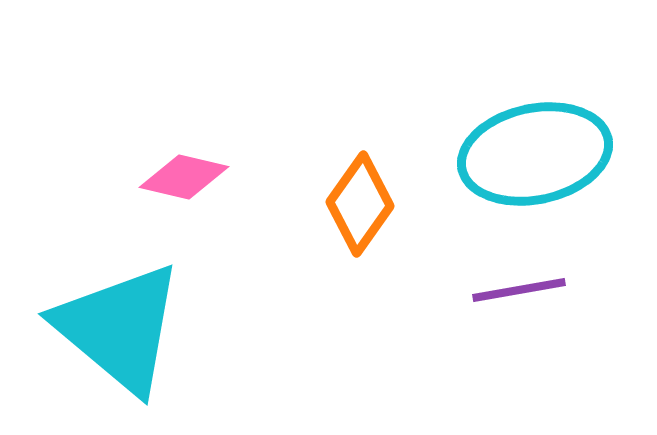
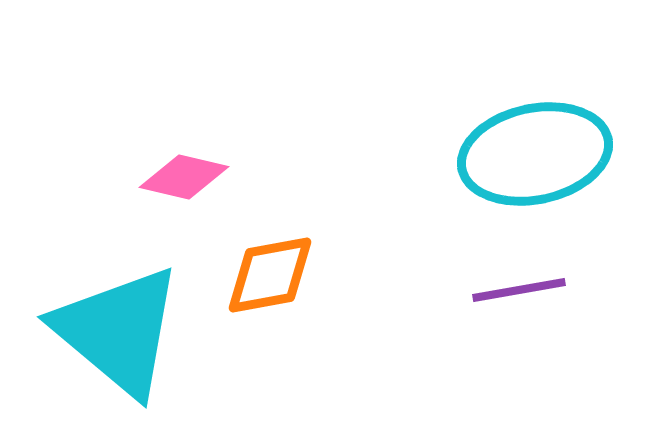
orange diamond: moved 90 px left, 71 px down; rotated 44 degrees clockwise
cyan triangle: moved 1 px left, 3 px down
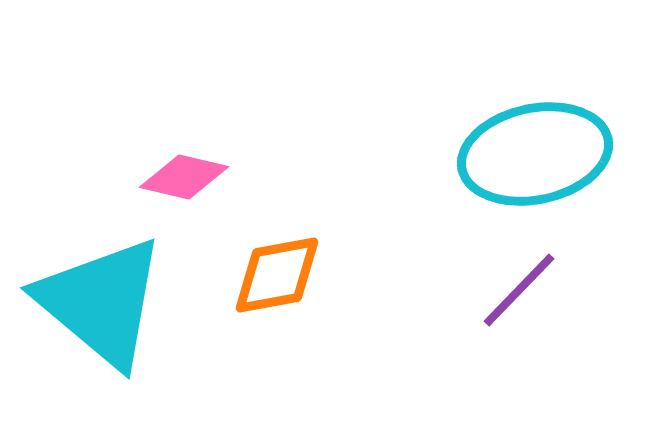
orange diamond: moved 7 px right
purple line: rotated 36 degrees counterclockwise
cyan triangle: moved 17 px left, 29 px up
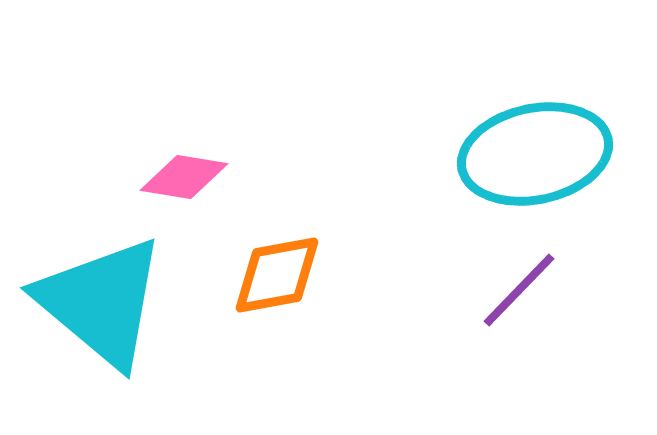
pink diamond: rotated 4 degrees counterclockwise
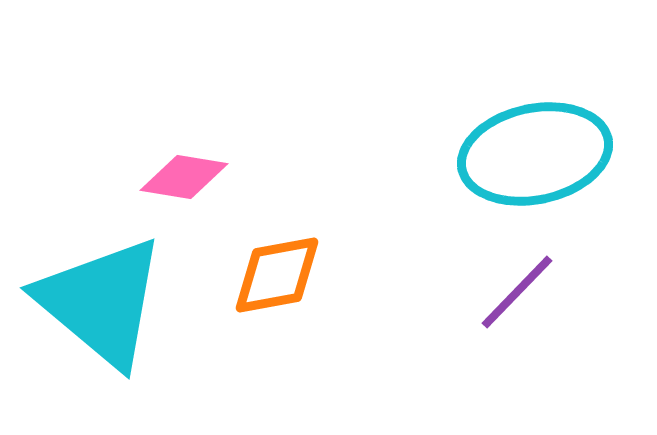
purple line: moved 2 px left, 2 px down
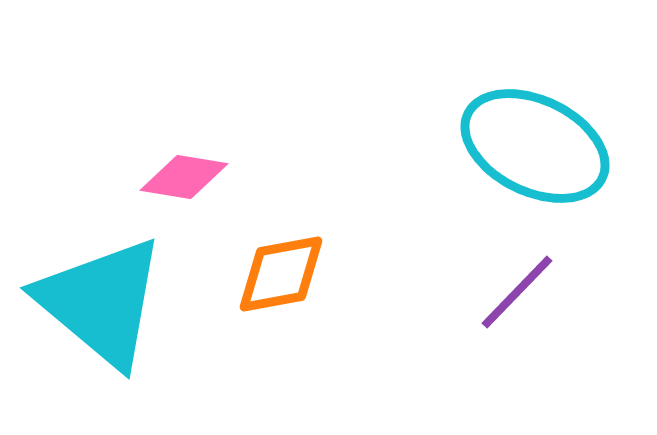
cyan ellipse: moved 8 px up; rotated 38 degrees clockwise
orange diamond: moved 4 px right, 1 px up
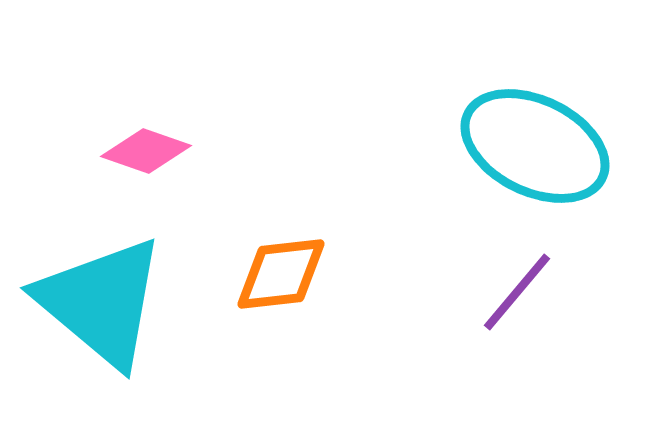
pink diamond: moved 38 px left, 26 px up; rotated 10 degrees clockwise
orange diamond: rotated 4 degrees clockwise
purple line: rotated 4 degrees counterclockwise
